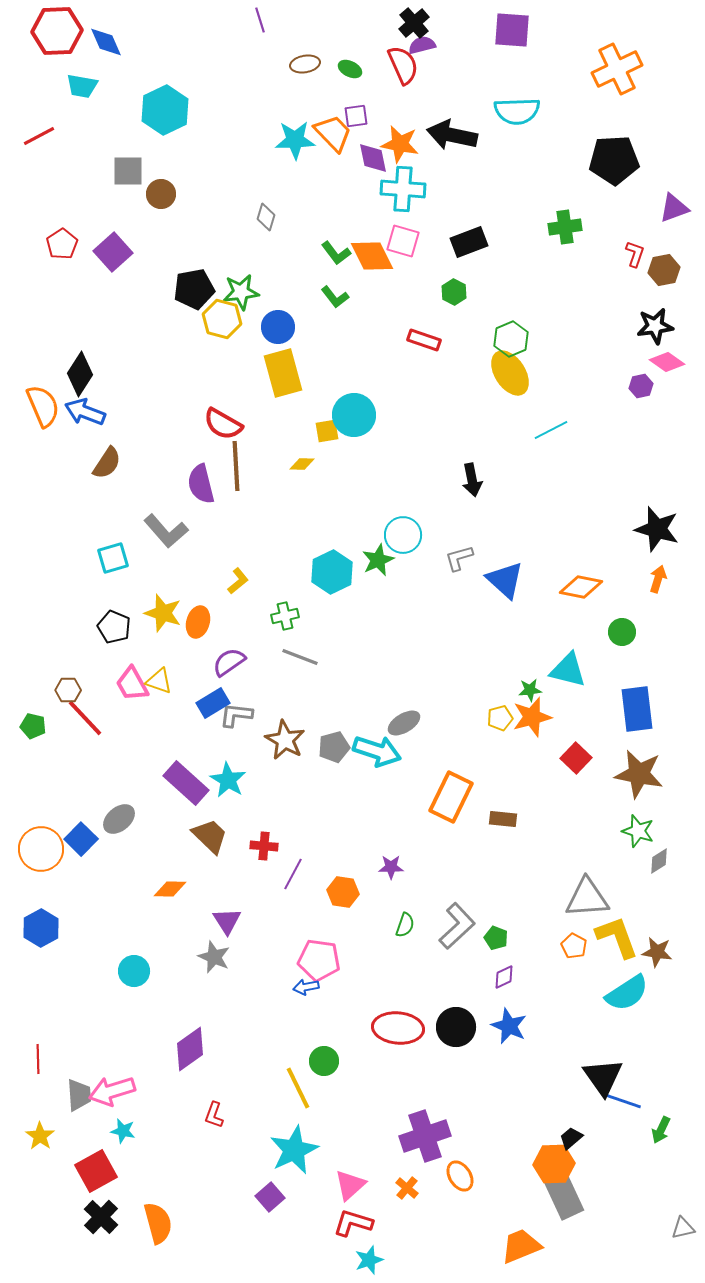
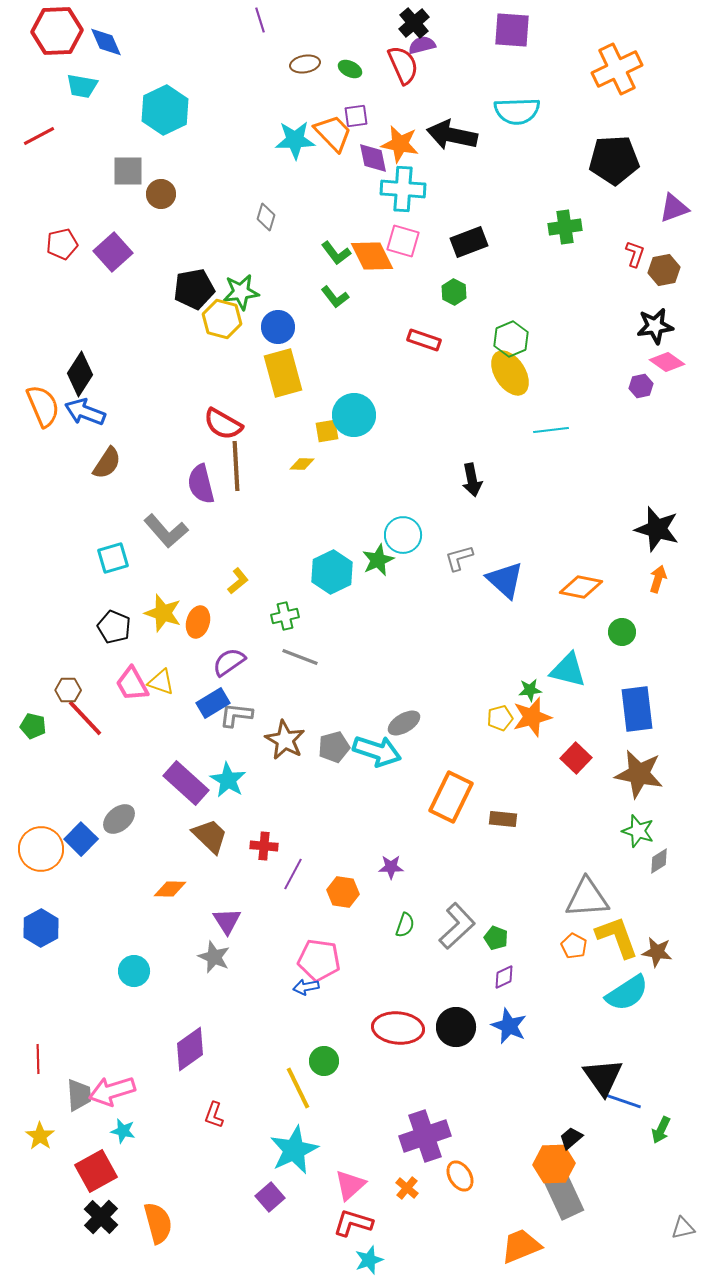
red pentagon at (62, 244): rotated 20 degrees clockwise
cyan line at (551, 430): rotated 20 degrees clockwise
yellow triangle at (159, 681): moved 2 px right, 1 px down
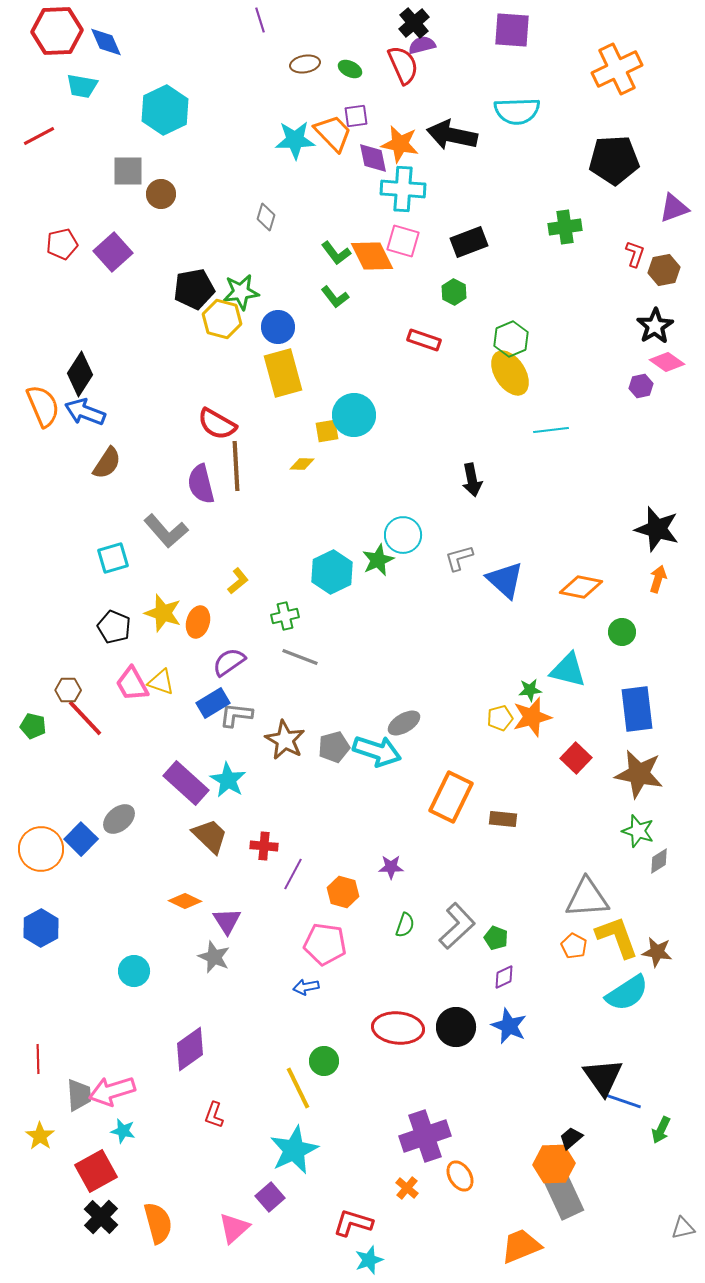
black star at (655, 326): rotated 24 degrees counterclockwise
red semicircle at (223, 424): moved 6 px left
orange diamond at (170, 889): moved 15 px right, 12 px down; rotated 24 degrees clockwise
orange hexagon at (343, 892): rotated 8 degrees clockwise
pink pentagon at (319, 960): moved 6 px right, 16 px up
pink triangle at (350, 1185): moved 116 px left, 43 px down
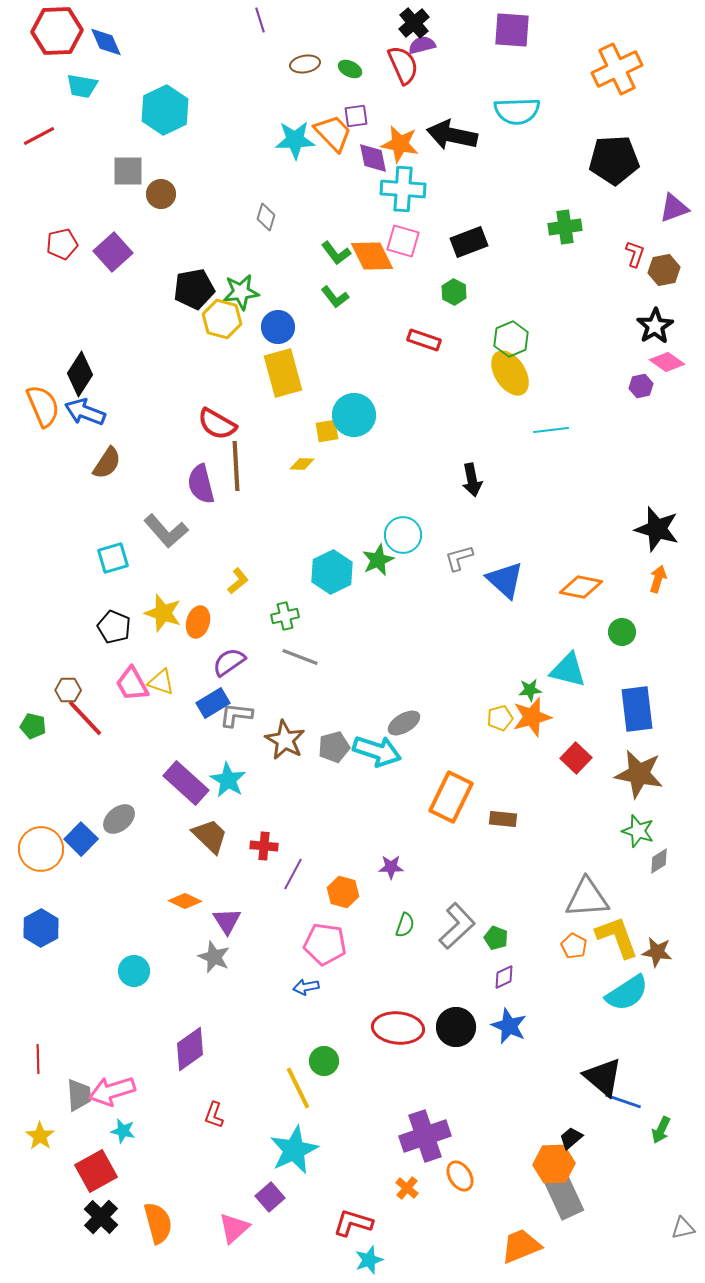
black triangle at (603, 1077): rotated 15 degrees counterclockwise
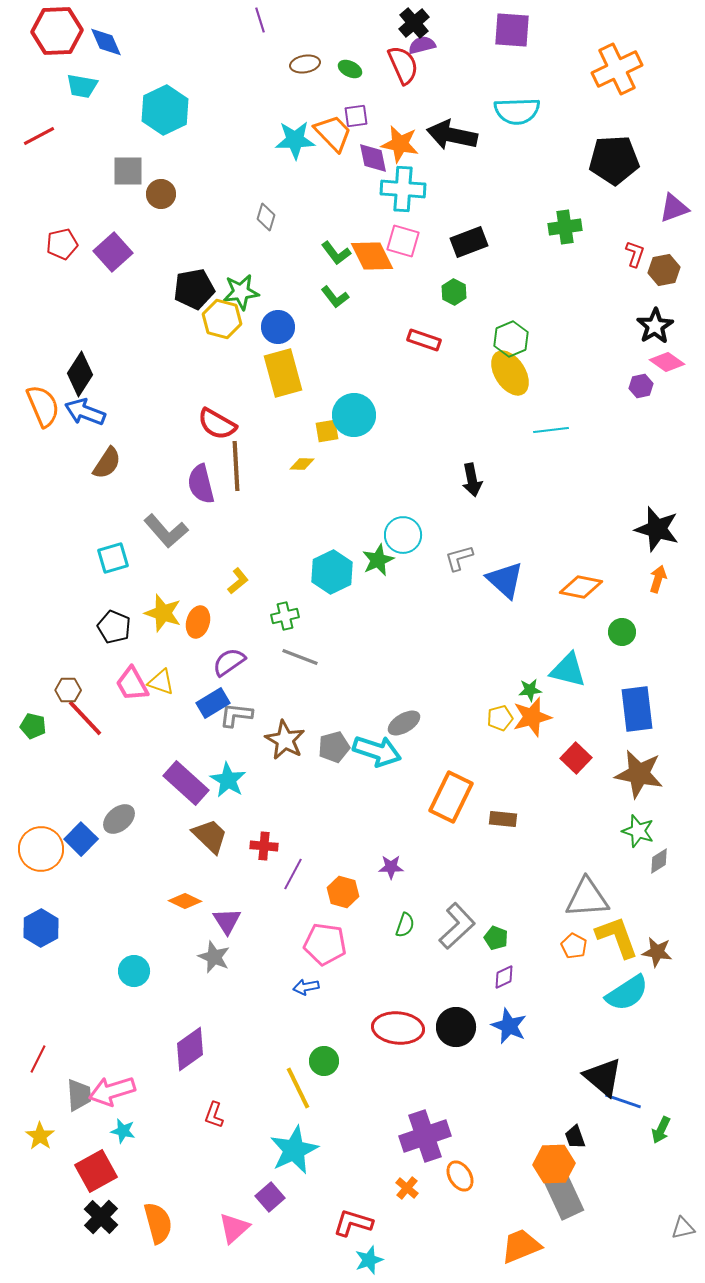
red line at (38, 1059): rotated 28 degrees clockwise
black trapezoid at (571, 1138): moved 4 px right, 1 px up; rotated 70 degrees counterclockwise
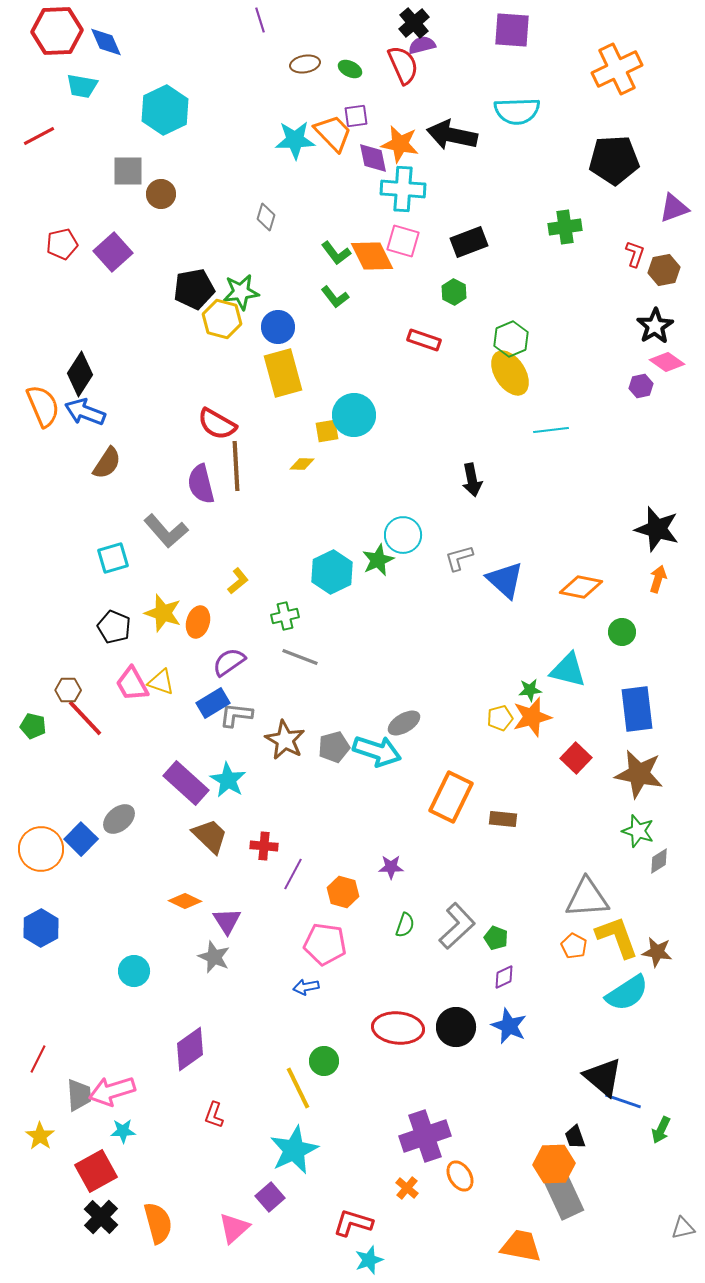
cyan star at (123, 1131): rotated 15 degrees counterclockwise
orange trapezoid at (521, 1246): rotated 33 degrees clockwise
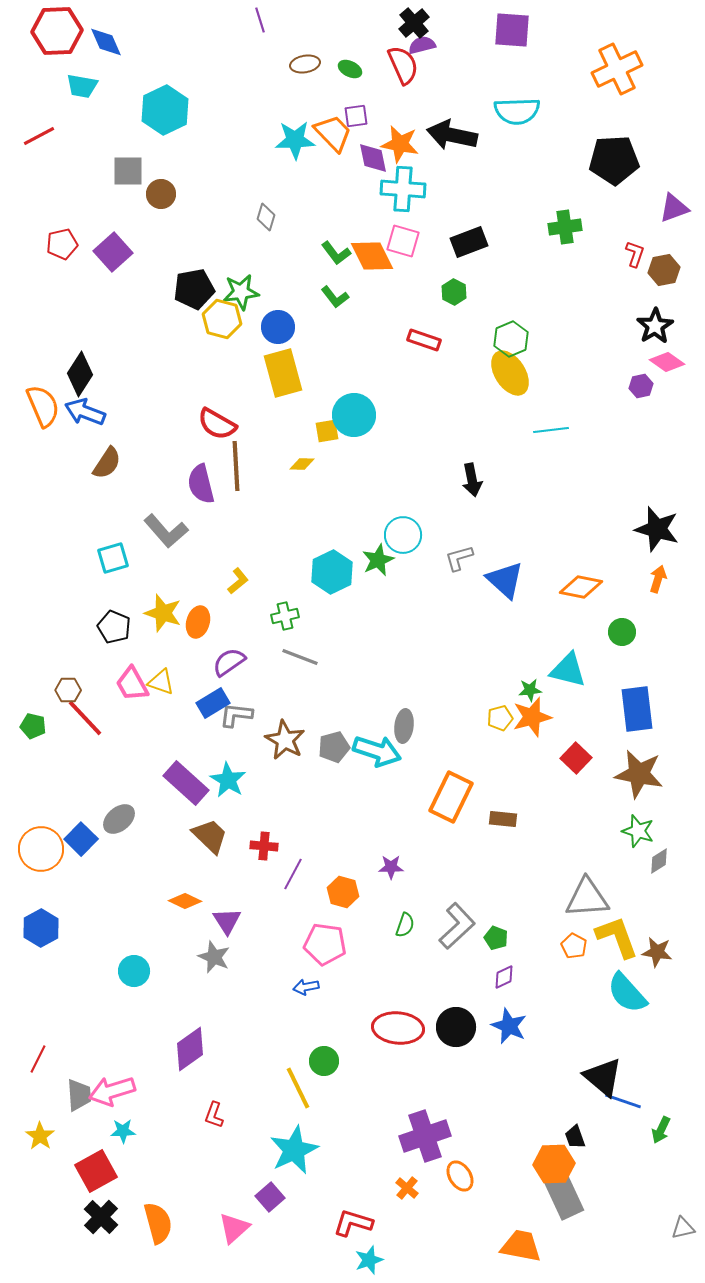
gray ellipse at (404, 723): moved 3 px down; rotated 52 degrees counterclockwise
cyan semicircle at (627, 993): rotated 81 degrees clockwise
